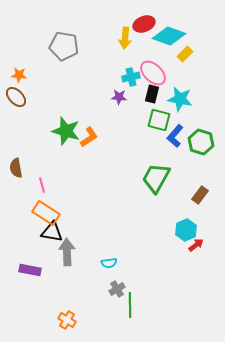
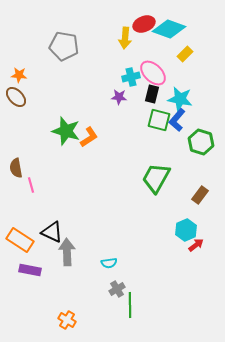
cyan diamond: moved 7 px up
blue L-shape: moved 2 px right, 16 px up
pink line: moved 11 px left
orange rectangle: moved 26 px left, 27 px down
black triangle: rotated 15 degrees clockwise
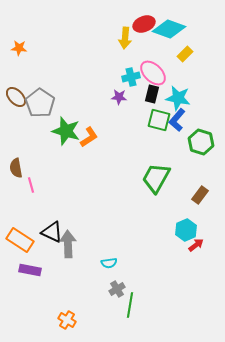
gray pentagon: moved 24 px left, 57 px down; rotated 24 degrees clockwise
orange star: moved 27 px up
cyan star: moved 2 px left, 1 px up
gray arrow: moved 1 px right, 8 px up
green line: rotated 10 degrees clockwise
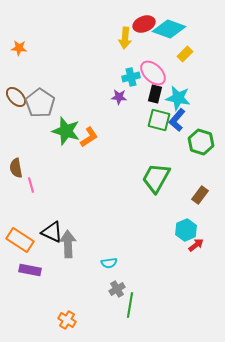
black rectangle: moved 3 px right
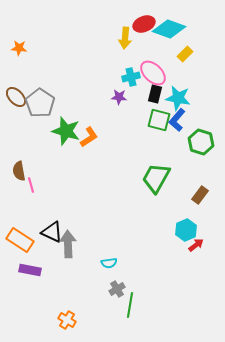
brown semicircle: moved 3 px right, 3 px down
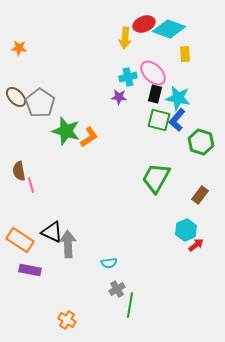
yellow rectangle: rotated 49 degrees counterclockwise
cyan cross: moved 3 px left
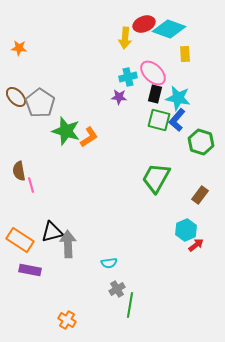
black triangle: rotated 40 degrees counterclockwise
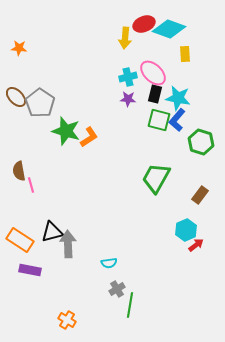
purple star: moved 9 px right, 2 px down
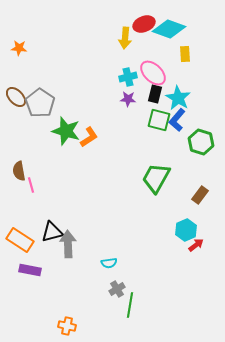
cyan star: rotated 20 degrees clockwise
orange cross: moved 6 px down; rotated 18 degrees counterclockwise
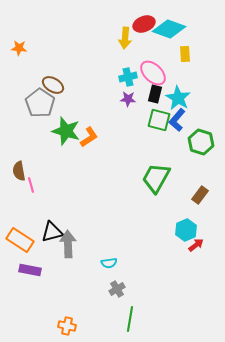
brown ellipse: moved 37 px right, 12 px up; rotated 15 degrees counterclockwise
green line: moved 14 px down
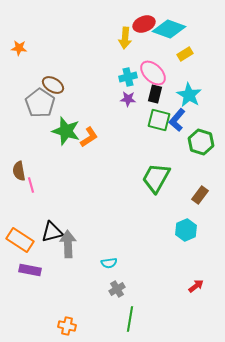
yellow rectangle: rotated 63 degrees clockwise
cyan star: moved 11 px right, 3 px up
red arrow: moved 41 px down
